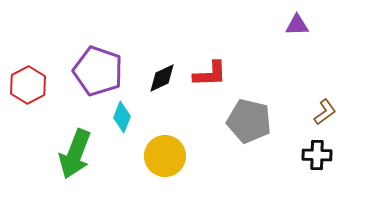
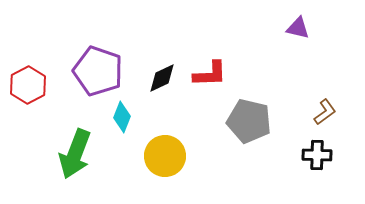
purple triangle: moved 1 px right, 3 px down; rotated 15 degrees clockwise
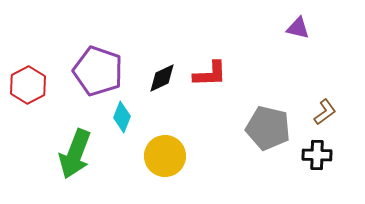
gray pentagon: moved 19 px right, 7 px down
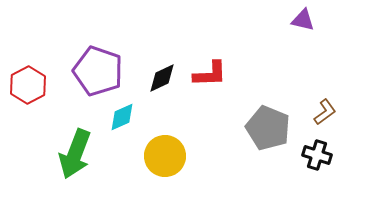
purple triangle: moved 5 px right, 8 px up
cyan diamond: rotated 44 degrees clockwise
gray pentagon: rotated 9 degrees clockwise
black cross: rotated 16 degrees clockwise
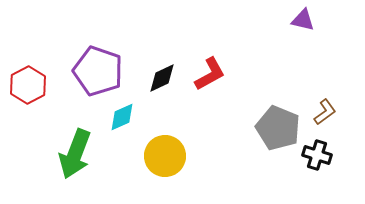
red L-shape: rotated 27 degrees counterclockwise
gray pentagon: moved 10 px right
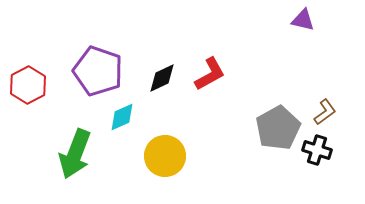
gray pentagon: rotated 21 degrees clockwise
black cross: moved 5 px up
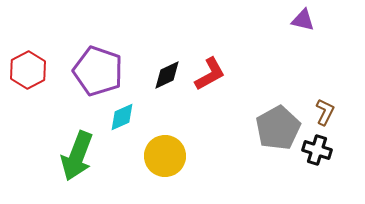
black diamond: moved 5 px right, 3 px up
red hexagon: moved 15 px up
brown L-shape: rotated 28 degrees counterclockwise
green arrow: moved 2 px right, 2 px down
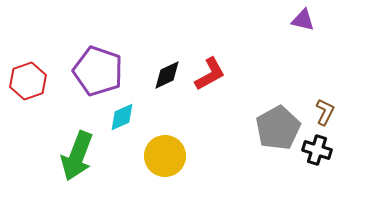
red hexagon: moved 11 px down; rotated 9 degrees clockwise
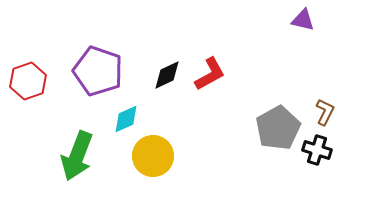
cyan diamond: moved 4 px right, 2 px down
yellow circle: moved 12 px left
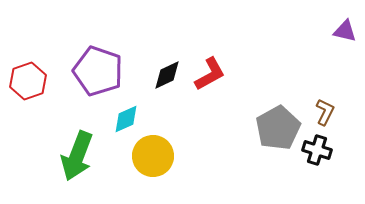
purple triangle: moved 42 px right, 11 px down
